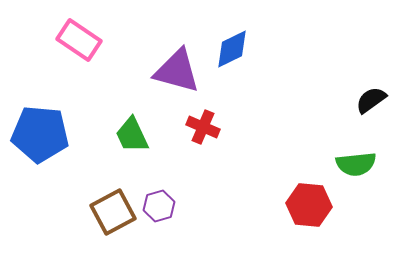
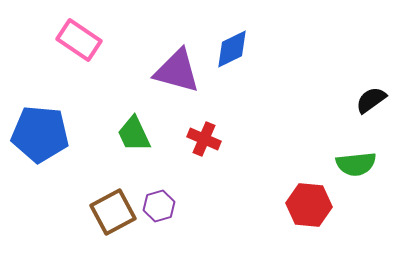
red cross: moved 1 px right, 12 px down
green trapezoid: moved 2 px right, 1 px up
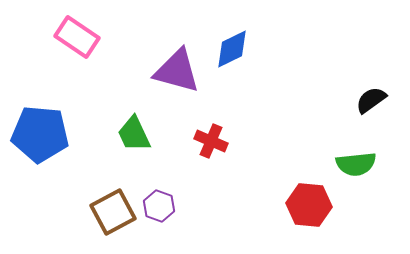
pink rectangle: moved 2 px left, 3 px up
red cross: moved 7 px right, 2 px down
purple hexagon: rotated 24 degrees counterclockwise
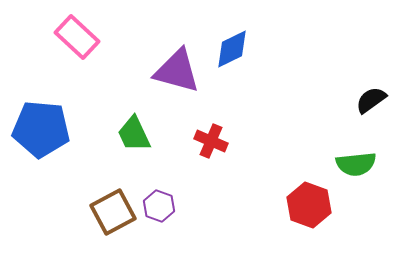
pink rectangle: rotated 9 degrees clockwise
blue pentagon: moved 1 px right, 5 px up
red hexagon: rotated 15 degrees clockwise
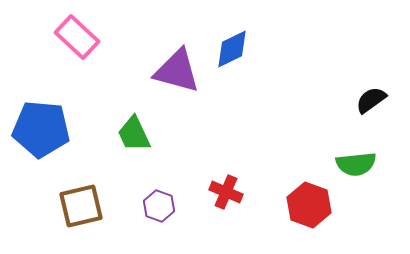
red cross: moved 15 px right, 51 px down
brown square: moved 32 px left, 6 px up; rotated 15 degrees clockwise
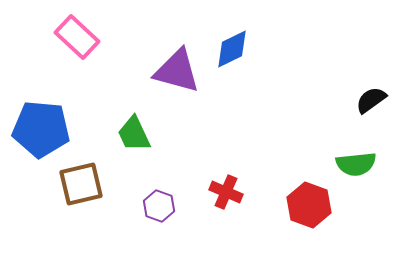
brown square: moved 22 px up
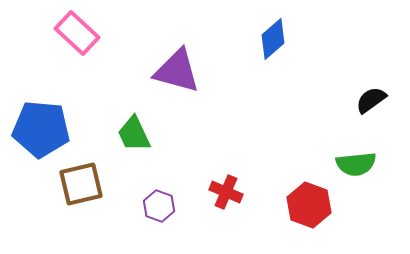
pink rectangle: moved 4 px up
blue diamond: moved 41 px right, 10 px up; rotated 15 degrees counterclockwise
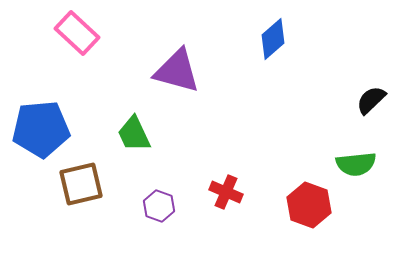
black semicircle: rotated 8 degrees counterclockwise
blue pentagon: rotated 10 degrees counterclockwise
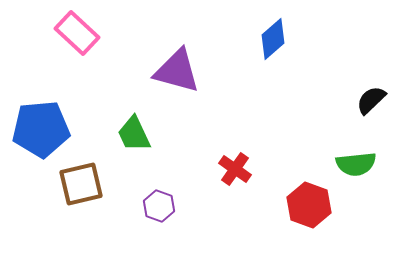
red cross: moved 9 px right, 23 px up; rotated 12 degrees clockwise
